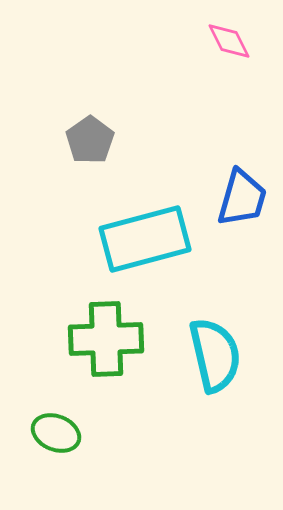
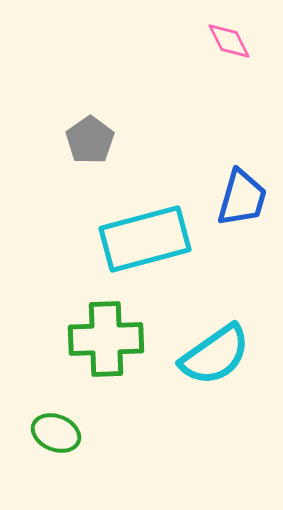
cyan semicircle: rotated 68 degrees clockwise
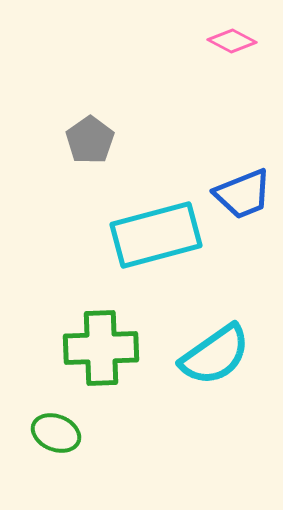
pink diamond: moved 3 px right; rotated 36 degrees counterclockwise
blue trapezoid: moved 1 px right, 4 px up; rotated 52 degrees clockwise
cyan rectangle: moved 11 px right, 4 px up
green cross: moved 5 px left, 9 px down
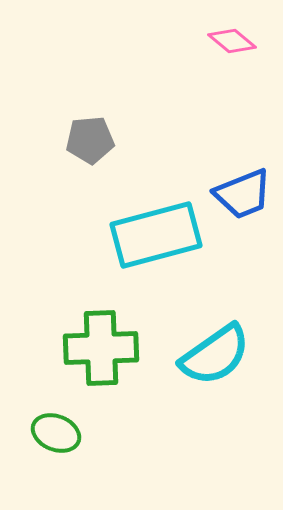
pink diamond: rotated 12 degrees clockwise
gray pentagon: rotated 30 degrees clockwise
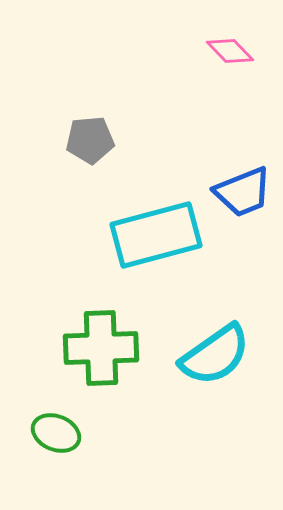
pink diamond: moved 2 px left, 10 px down; rotated 6 degrees clockwise
blue trapezoid: moved 2 px up
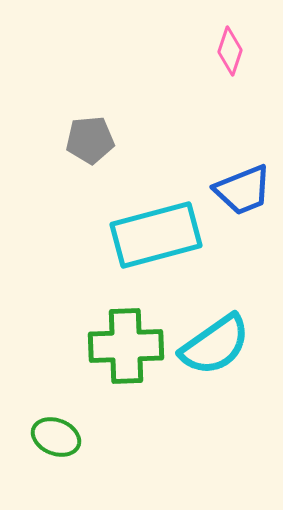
pink diamond: rotated 63 degrees clockwise
blue trapezoid: moved 2 px up
green cross: moved 25 px right, 2 px up
cyan semicircle: moved 10 px up
green ellipse: moved 4 px down
